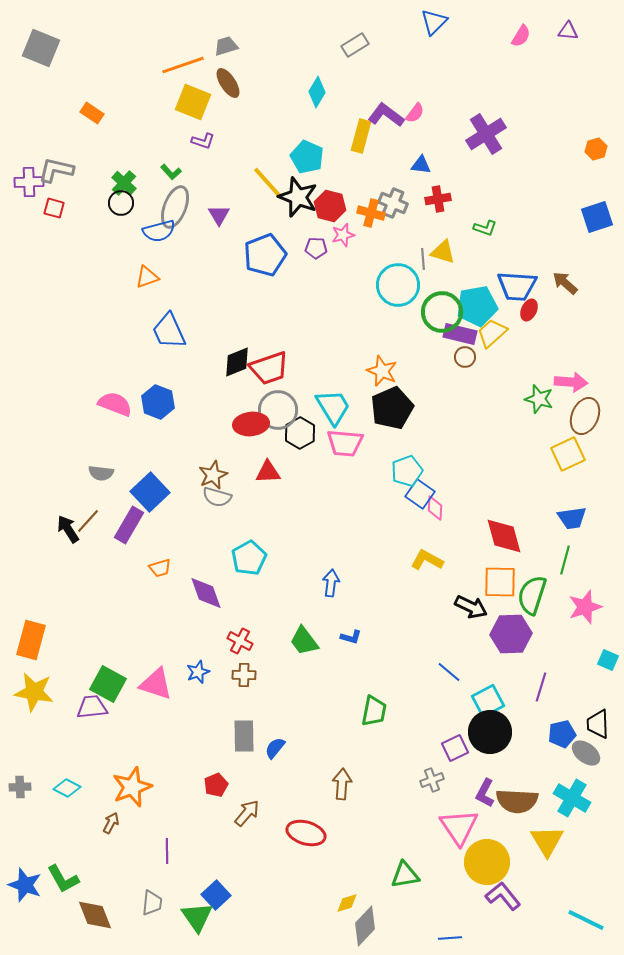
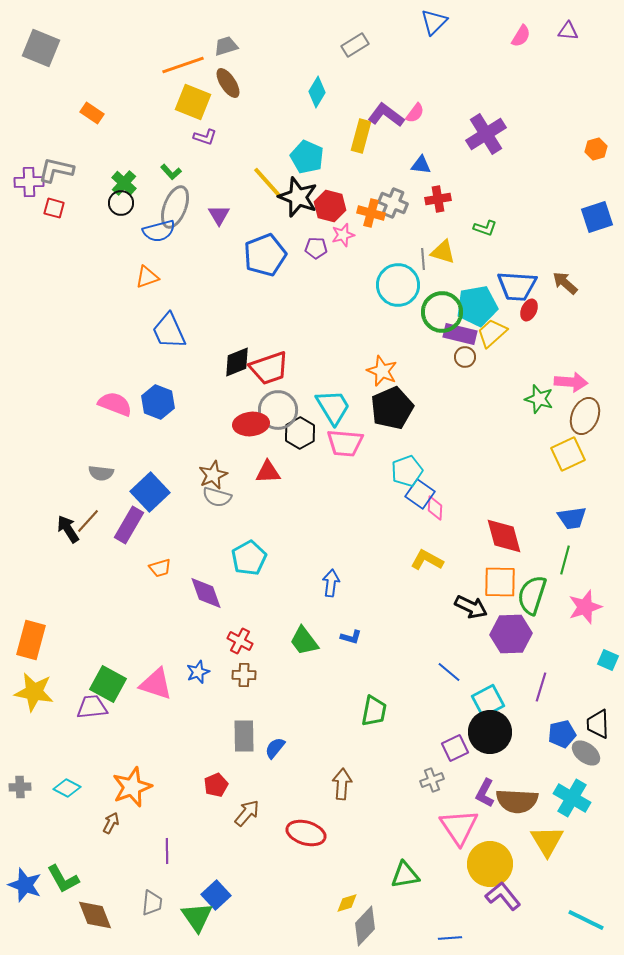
purple L-shape at (203, 141): moved 2 px right, 4 px up
yellow circle at (487, 862): moved 3 px right, 2 px down
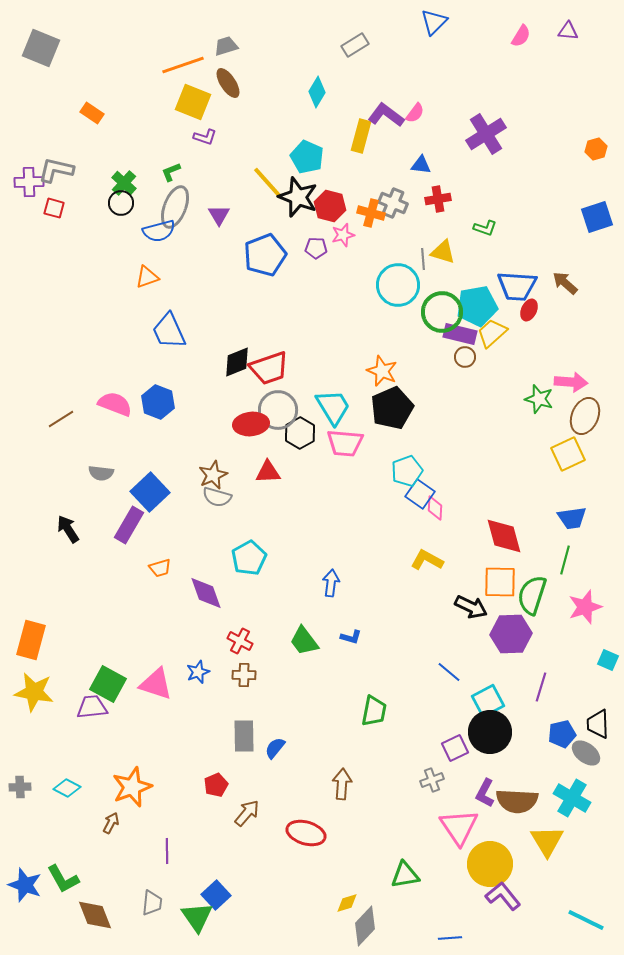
green L-shape at (171, 172): rotated 110 degrees clockwise
brown line at (88, 521): moved 27 px left, 102 px up; rotated 16 degrees clockwise
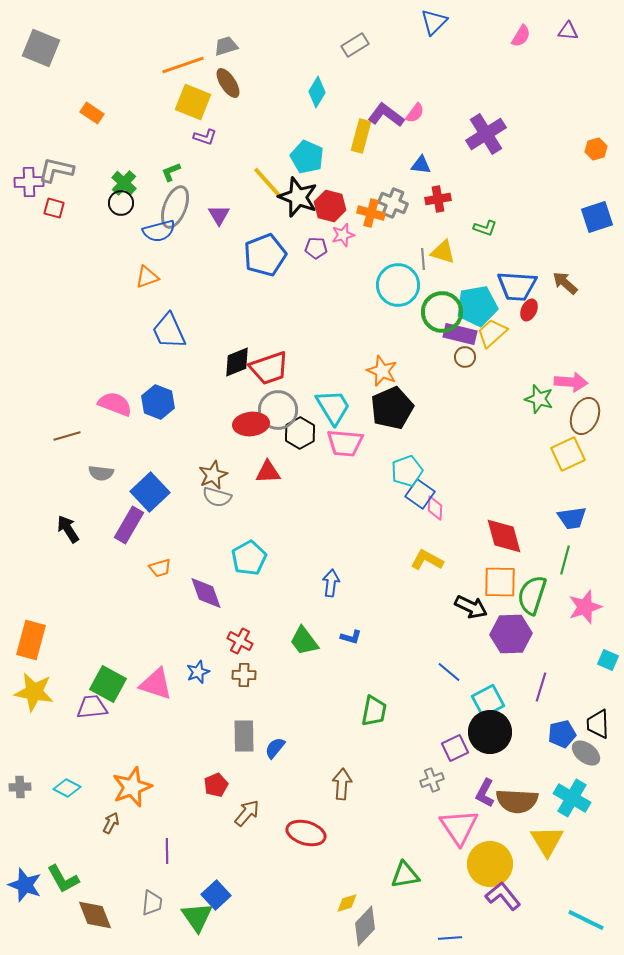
brown line at (61, 419): moved 6 px right, 17 px down; rotated 16 degrees clockwise
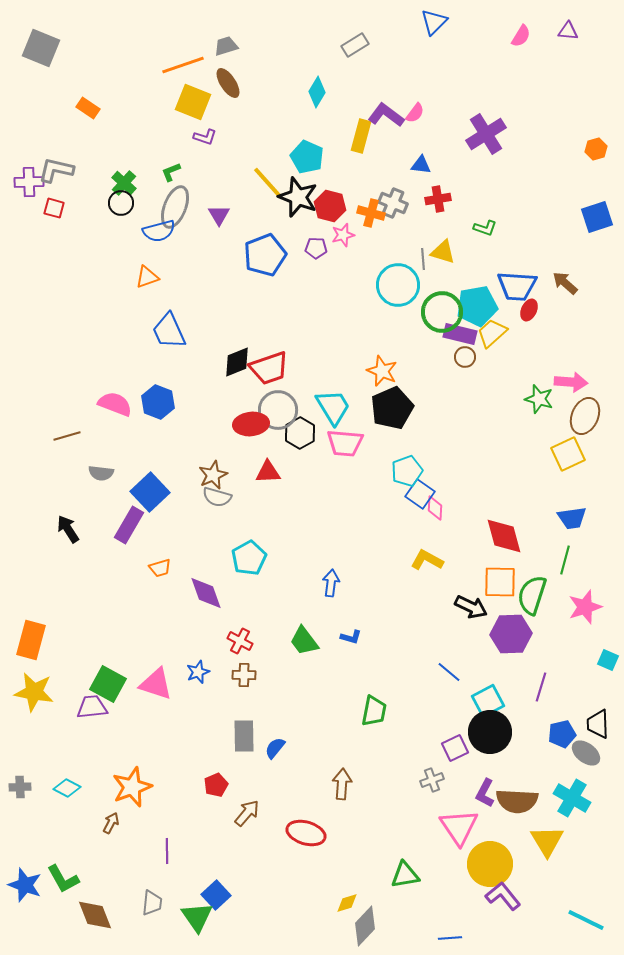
orange rectangle at (92, 113): moved 4 px left, 5 px up
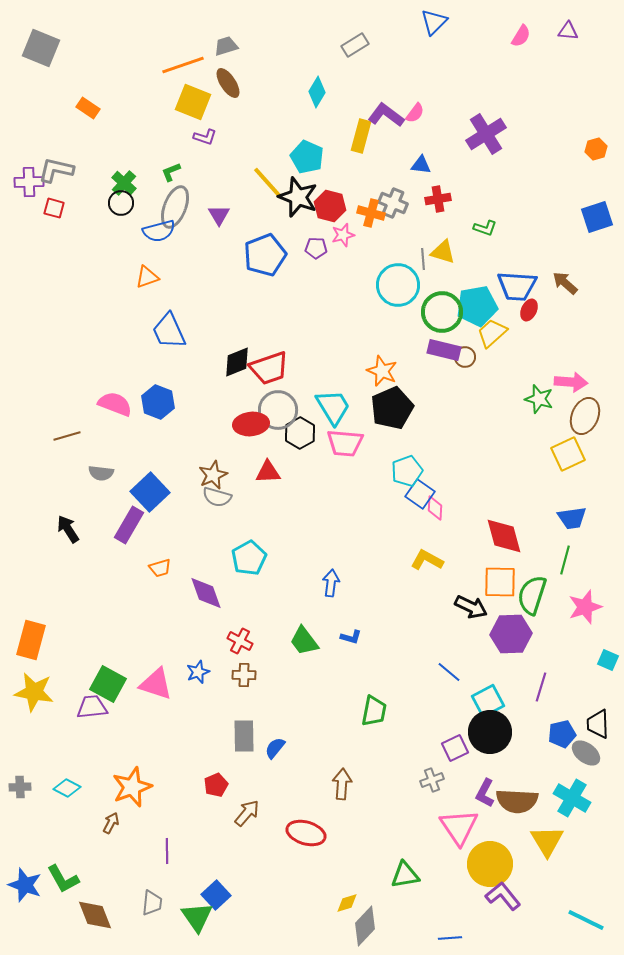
purple rectangle at (460, 334): moved 16 px left, 16 px down
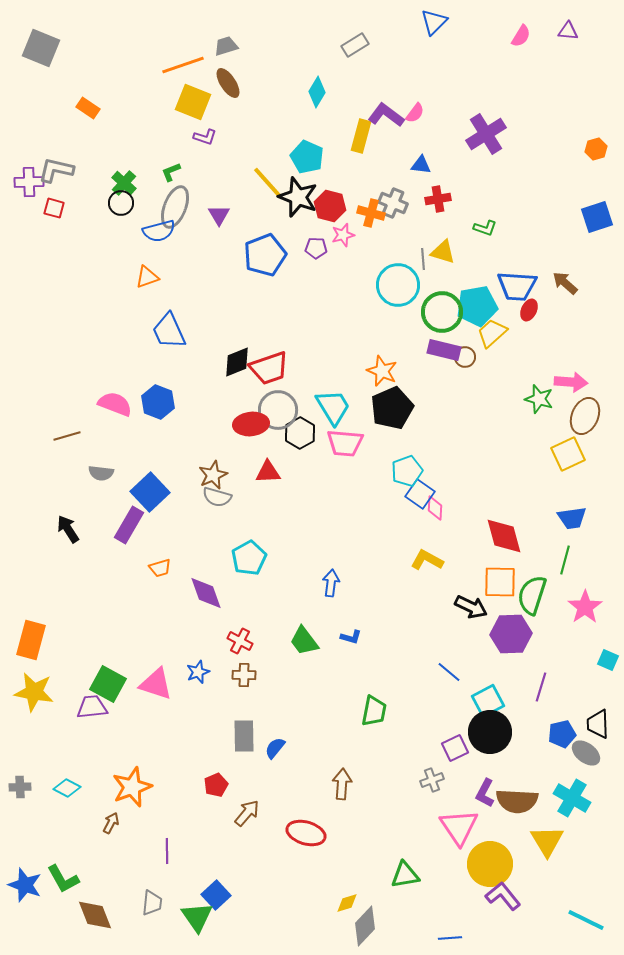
pink star at (585, 607): rotated 16 degrees counterclockwise
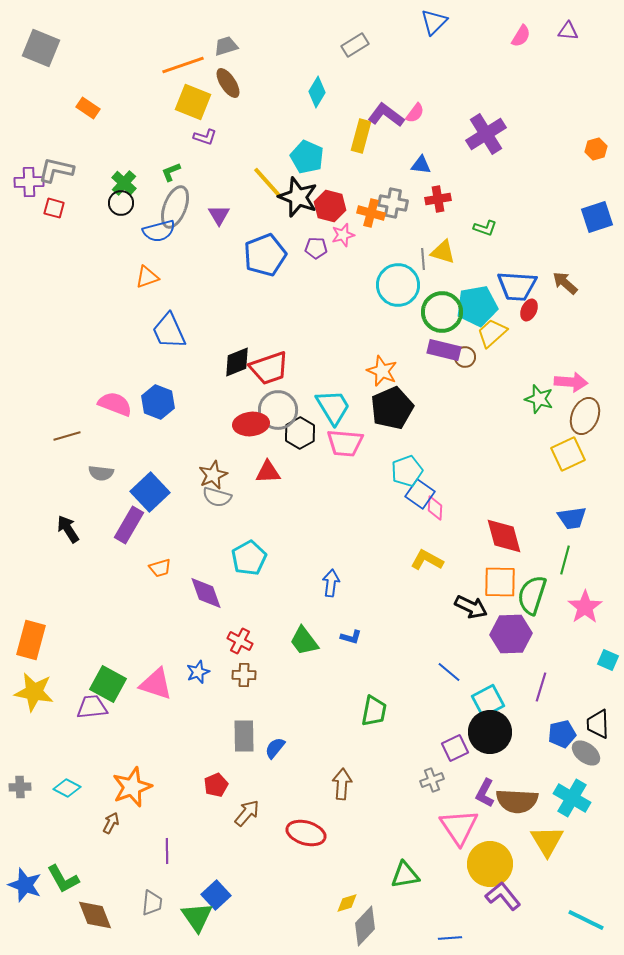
gray cross at (393, 203): rotated 12 degrees counterclockwise
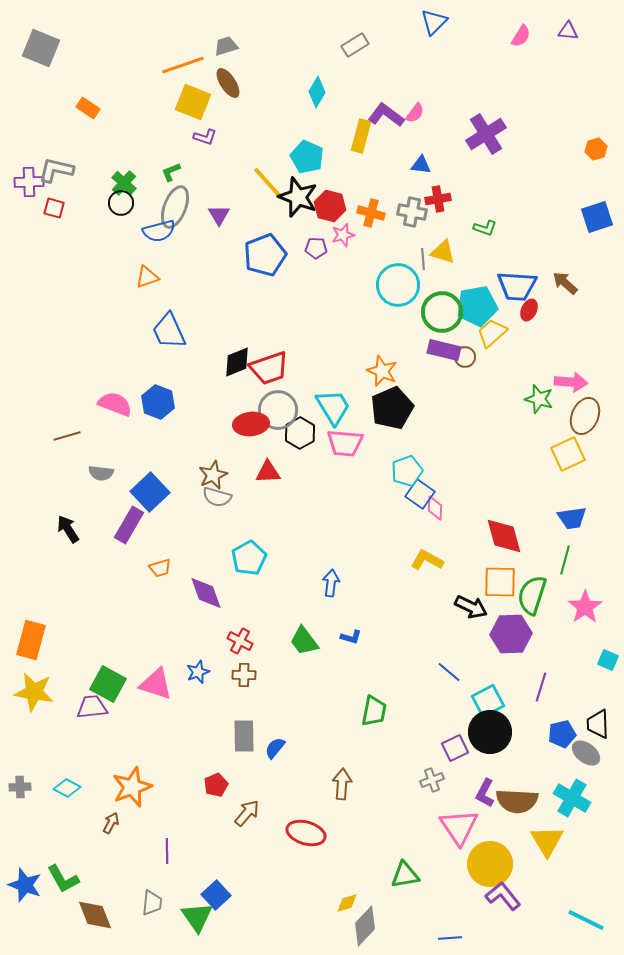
gray cross at (393, 203): moved 19 px right, 9 px down
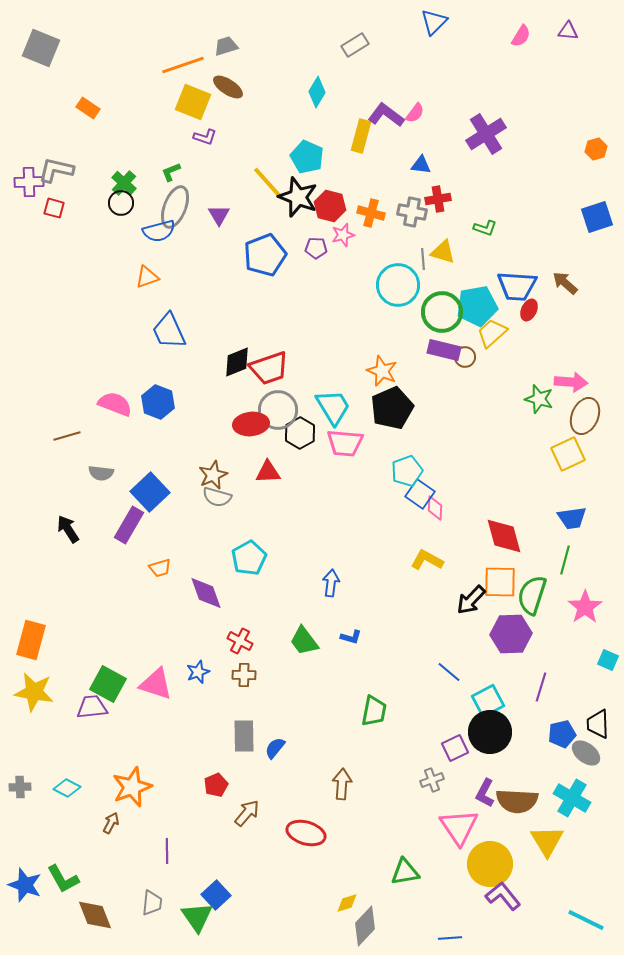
brown ellipse at (228, 83): moved 4 px down; rotated 24 degrees counterclockwise
black arrow at (471, 607): moved 7 px up; rotated 108 degrees clockwise
green triangle at (405, 875): moved 3 px up
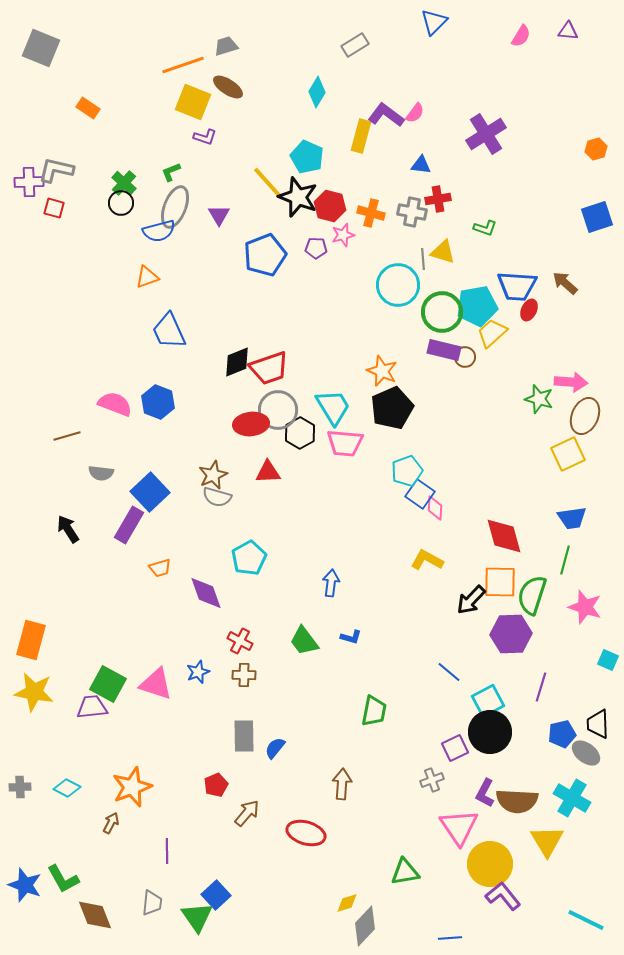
pink star at (585, 607): rotated 20 degrees counterclockwise
